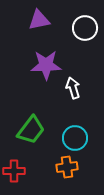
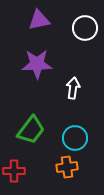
purple star: moved 9 px left, 1 px up
white arrow: rotated 25 degrees clockwise
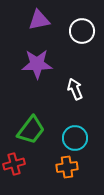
white circle: moved 3 px left, 3 px down
white arrow: moved 2 px right, 1 px down; rotated 30 degrees counterclockwise
red cross: moved 7 px up; rotated 15 degrees counterclockwise
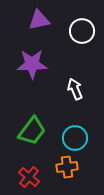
purple star: moved 5 px left
green trapezoid: moved 1 px right, 1 px down
red cross: moved 15 px right, 13 px down; rotated 35 degrees counterclockwise
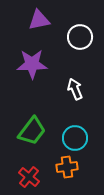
white circle: moved 2 px left, 6 px down
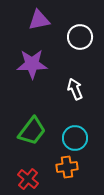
red cross: moved 1 px left, 2 px down
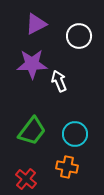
purple triangle: moved 3 px left, 4 px down; rotated 15 degrees counterclockwise
white circle: moved 1 px left, 1 px up
white arrow: moved 16 px left, 8 px up
cyan circle: moved 4 px up
orange cross: rotated 20 degrees clockwise
red cross: moved 2 px left
